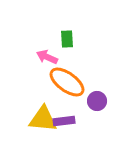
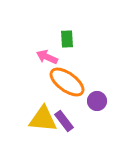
purple rectangle: rotated 60 degrees clockwise
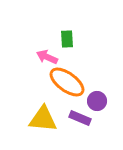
purple rectangle: moved 16 px right, 3 px up; rotated 30 degrees counterclockwise
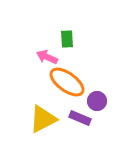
yellow triangle: rotated 32 degrees counterclockwise
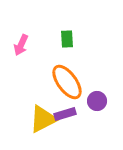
pink arrow: moved 26 px left, 12 px up; rotated 90 degrees counterclockwise
orange ellipse: rotated 18 degrees clockwise
purple rectangle: moved 15 px left, 4 px up; rotated 40 degrees counterclockwise
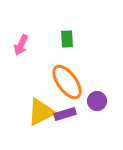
yellow triangle: moved 2 px left, 7 px up
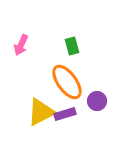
green rectangle: moved 5 px right, 7 px down; rotated 12 degrees counterclockwise
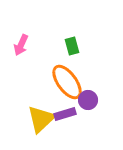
purple circle: moved 9 px left, 1 px up
yellow triangle: moved 7 px down; rotated 16 degrees counterclockwise
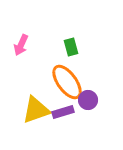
green rectangle: moved 1 px left, 1 px down
purple rectangle: moved 2 px left, 2 px up
yellow triangle: moved 5 px left, 9 px up; rotated 24 degrees clockwise
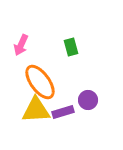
orange ellipse: moved 27 px left
yellow triangle: rotated 16 degrees clockwise
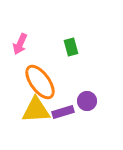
pink arrow: moved 1 px left, 1 px up
purple circle: moved 1 px left, 1 px down
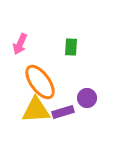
green rectangle: rotated 18 degrees clockwise
purple circle: moved 3 px up
